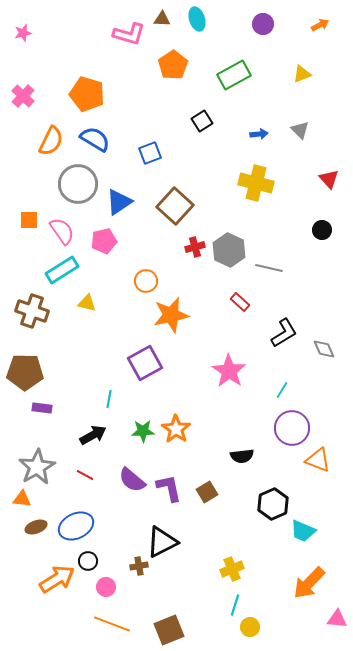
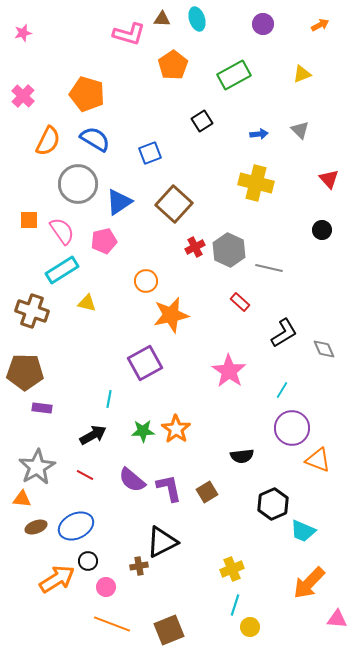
orange semicircle at (51, 141): moved 3 px left
brown square at (175, 206): moved 1 px left, 2 px up
red cross at (195, 247): rotated 12 degrees counterclockwise
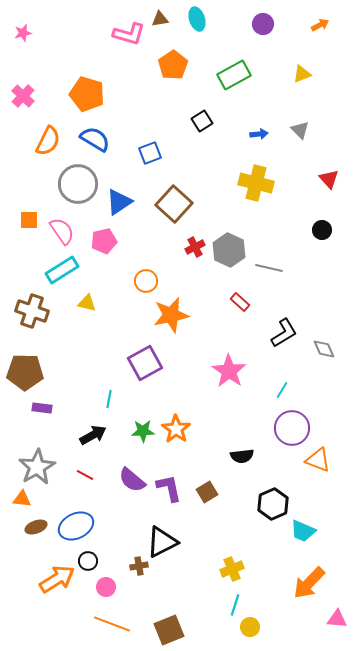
brown triangle at (162, 19): moved 2 px left; rotated 12 degrees counterclockwise
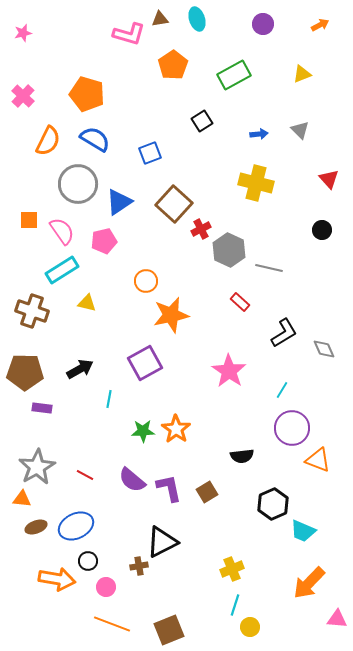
red cross at (195, 247): moved 6 px right, 18 px up
black arrow at (93, 435): moved 13 px left, 66 px up
orange arrow at (57, 579): rotated 42 degrees clockwise
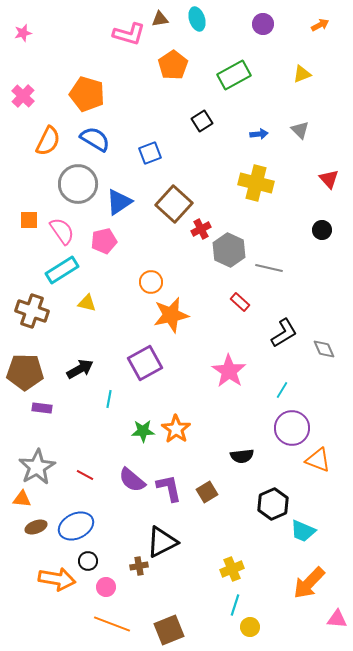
orange circle at (146, 281): moved 5 px right, 1 px down
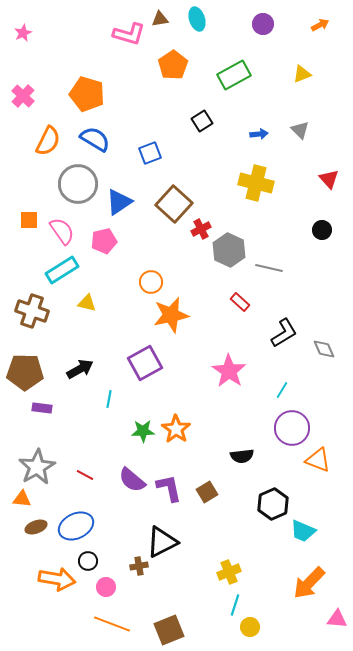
pink star at (23, 33): rotated 12 degrees counterclockwise
yellow cross at (232, 569): moved 3 px left, 3 px down
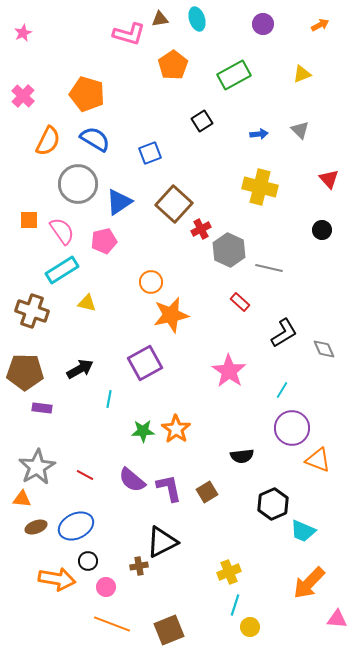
yellow cross at (256, 183): moved 4 px right, 4 px down
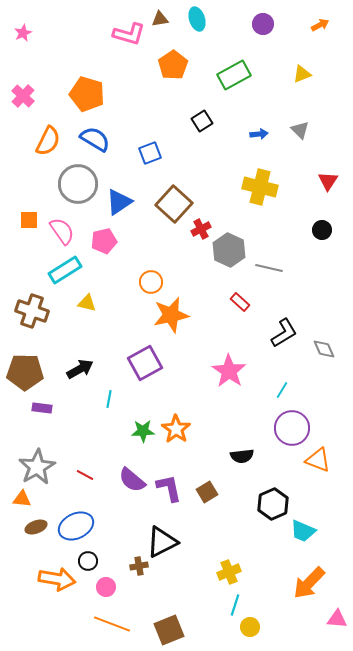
red triangle at (329, 179): moved 1 px left, 2 px down; rotated 15 degrees clockwise
cyan rectangle at (62, 270): moved 3 px right
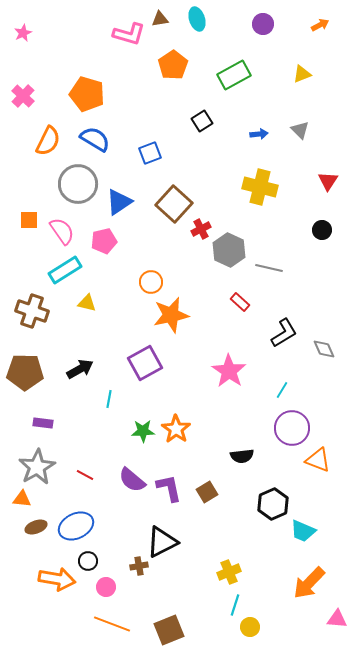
purple rectangle at (42, 408): moved 1 px right, 15 px down
